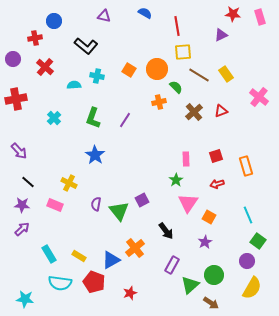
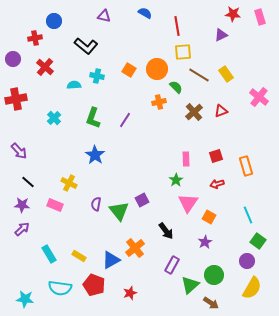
red pentagon at (94, 282): moved 3 px down
cyan semicircle at (60, 283): moved 5 px down
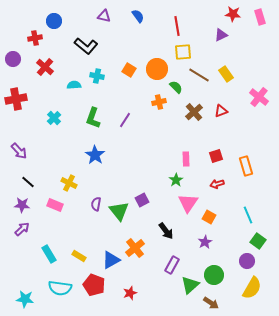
blue semicircle at (145, 13): moved 7 px left, 3 px down; rotated 24 degrees clockwise
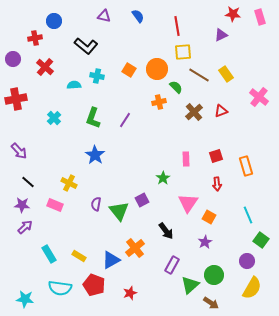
green star at (176, 180): moved 13 px left, 2 px up
red arrow at (217, 184): rotated 80 degrees counterclockwise
purple arrow at (22, 229): moved 3 px right, 2 px up
green square at (258, 241): moved 3 px right, 1 px up
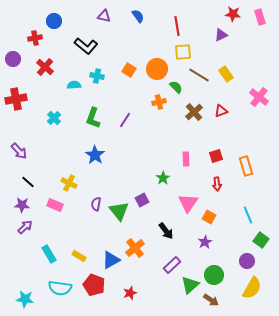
purple rectangle at (172, 265): rotated 18 degrees clockwise
brown arrow at (211, 303): moved 3 px up
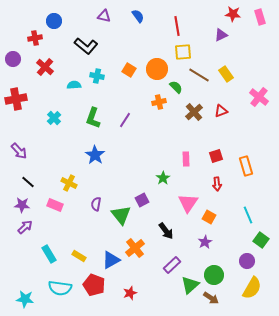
green triangle at (119, 211): moved 2 px right, 4 px down
brown arrow at (211, 300): moved 2 px up
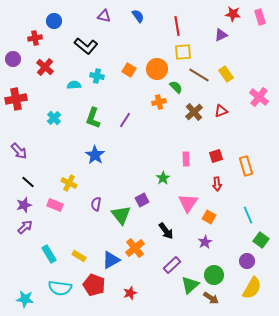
purple star at (22, 205): moved 2 px right; rotated 21 degrees counterclockwise
